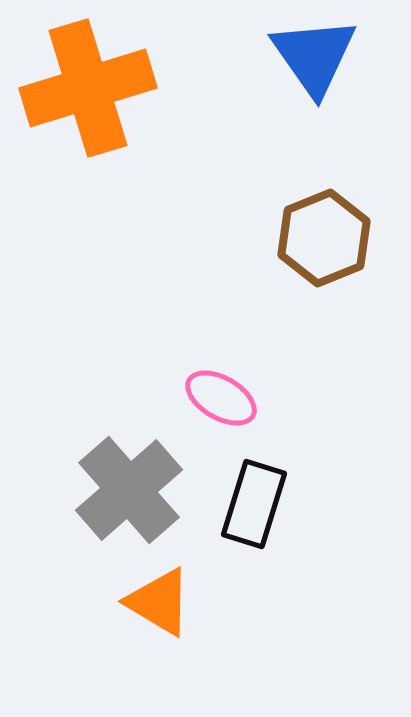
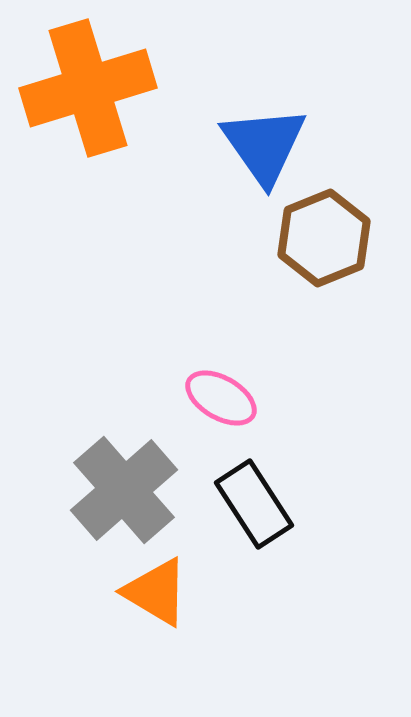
blue triangle: moved 50 px left, 89 px down
gray cross: moved 5 px left
black rectangle: rotated 50 degrees counterclockwise
orange triangle: moved 3 px left, 10 px up
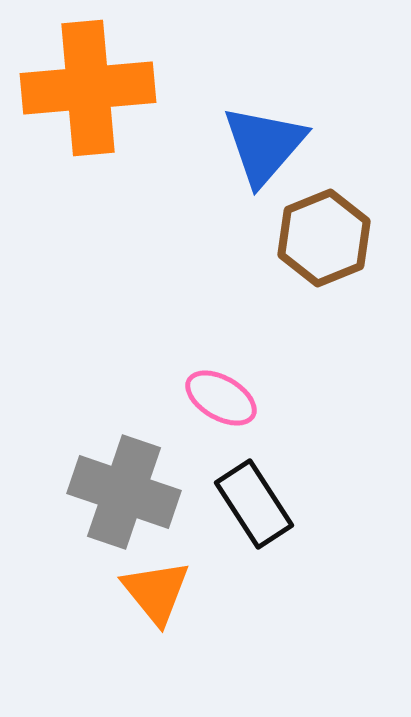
orange cross: rotated 12 degrees clockwise
blue triangle: rotated 16 degrees clockwise
gray cross: moved 2 px down; rotated 30 degrees counterclockwise
orange triangle: rotated 20 degrees clockwise
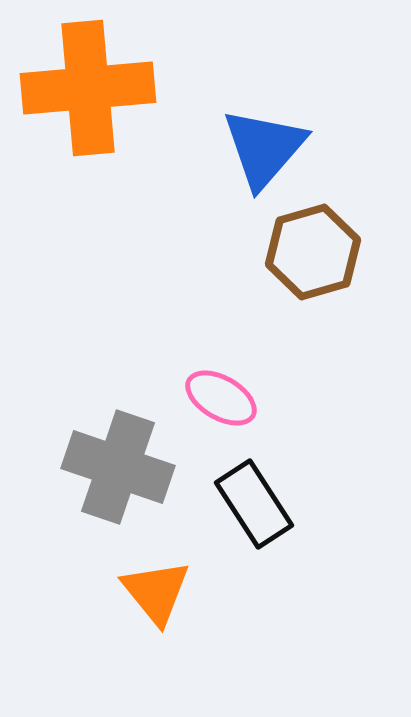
blue triangle: moved 3 px down
brown hexagon: moved 11 px left, 14 px down; rotated 6 degrees clockwise
gray cross: moved 6 px left, 25 px up
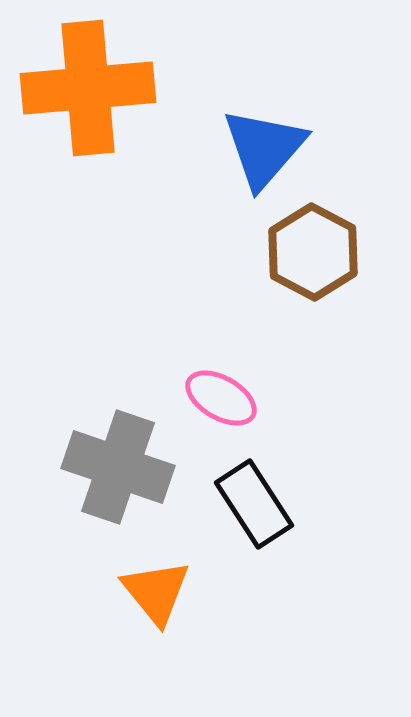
brown hexagon: rotated 16 degrees counterclockwise
